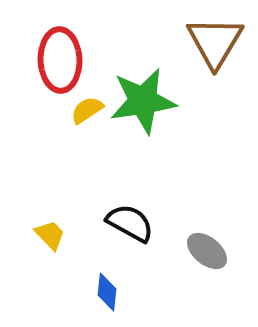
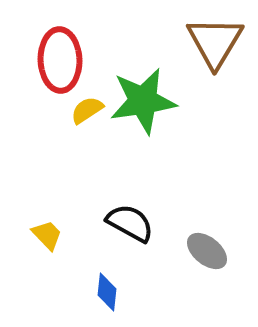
yellow trapezoid: moved 3 px left
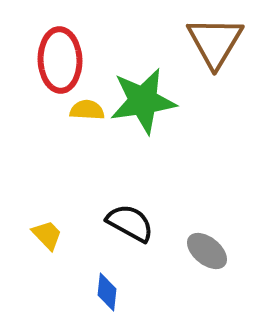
yellow semicircle: rotated 36 degrees clockwise
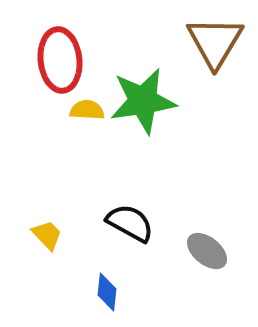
red ellipse: rotated 4 degrees counterclockwise
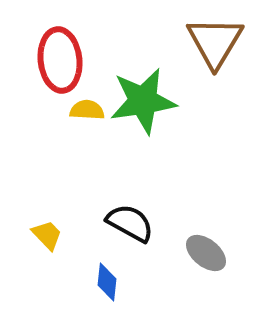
gray ellipse: moved 1 px left, 2 px down
blue diamond: moved 10 px up
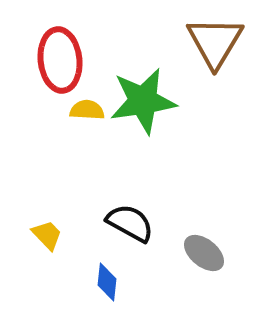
gray ellipse: moved 2 px left
